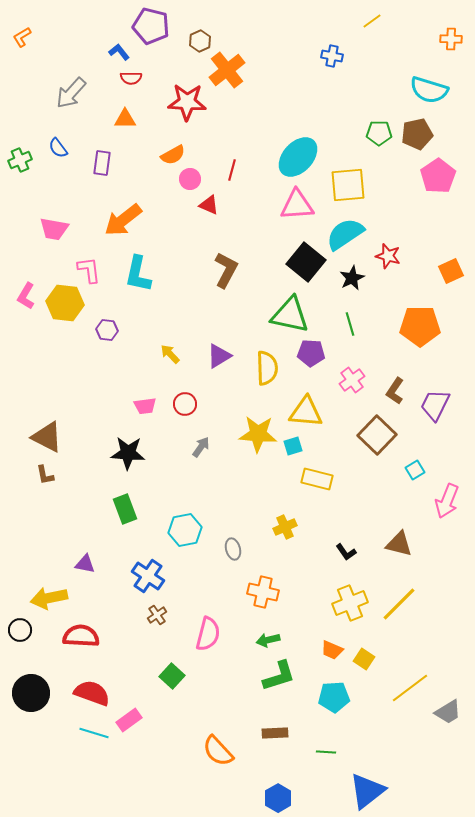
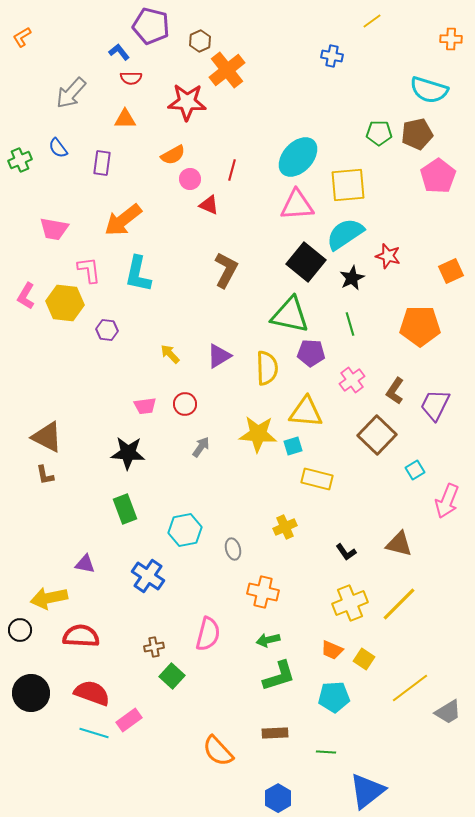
brown cross at (157, 615): moved 3 px left, 32 px down; rotated 24 degrees clockwise
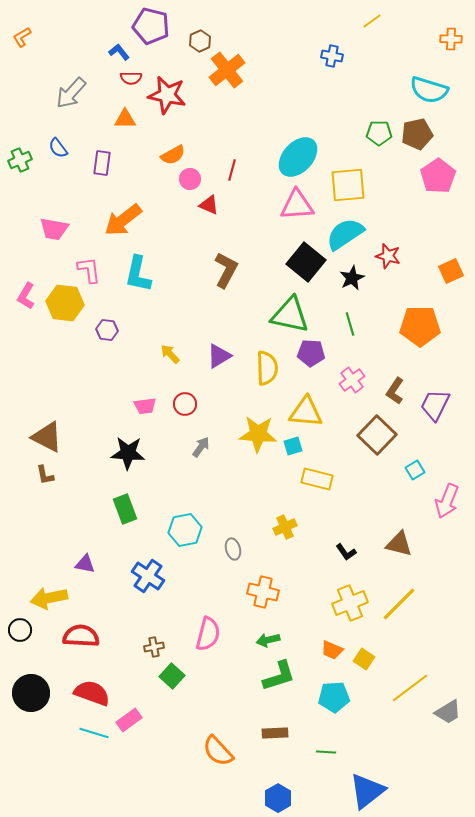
red star at (187, 102): moved 20 px left, 7 px up; rotated 9 degrees clockwise
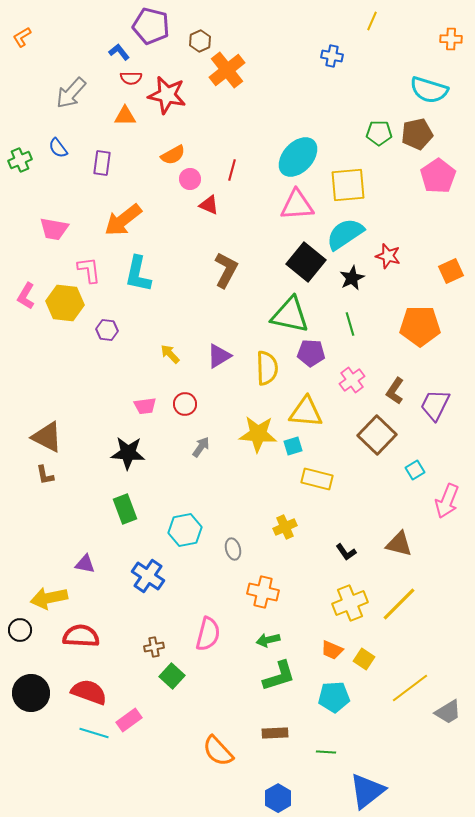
yellow line at (372, 21): rotated 30 degrees counterclockwise
orange triangle at (125, 119): moved 3 px up
red semicircle at (92, 693): moved 3 px left, 1 px up
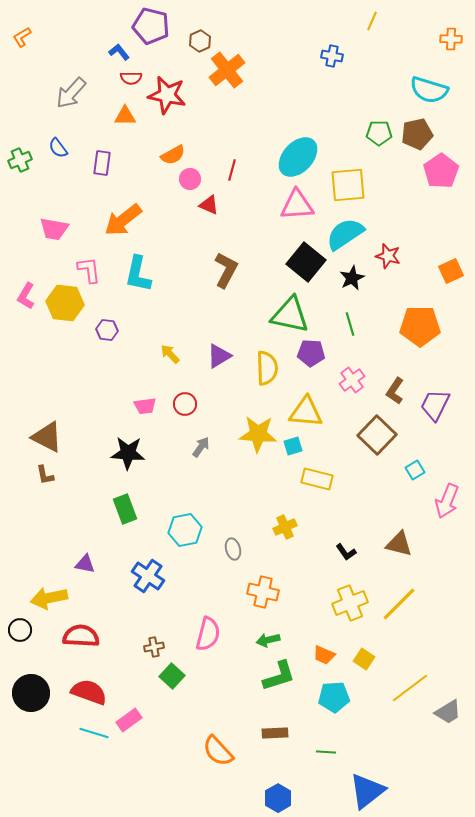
pink pentagon at (438, 176): moved 3 px right, 5 px up
orange trapezoid at (332, 650): moved 8 px left, 5 px down
